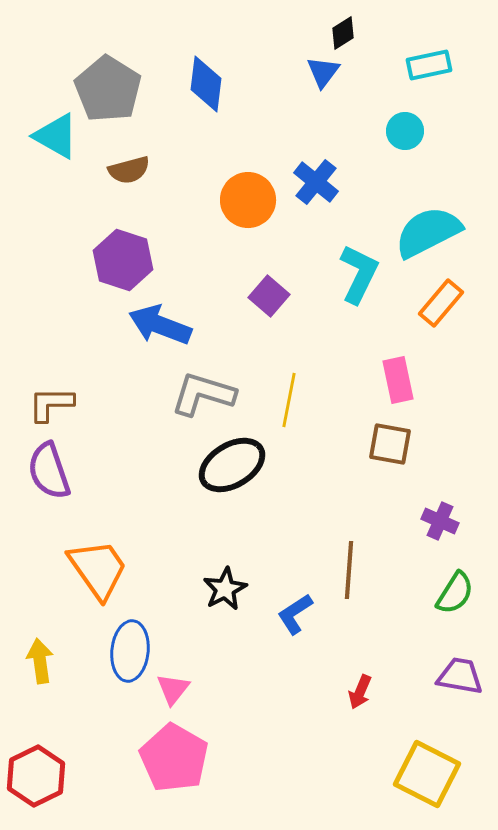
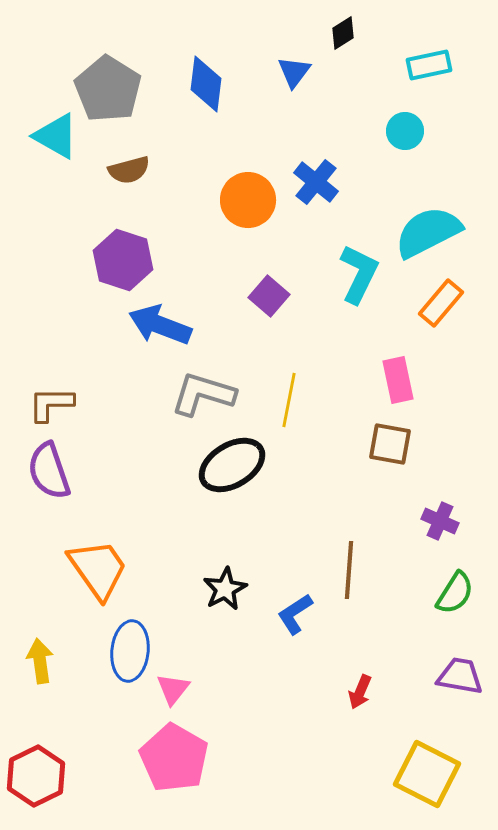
blue triangle: moved 29 px left
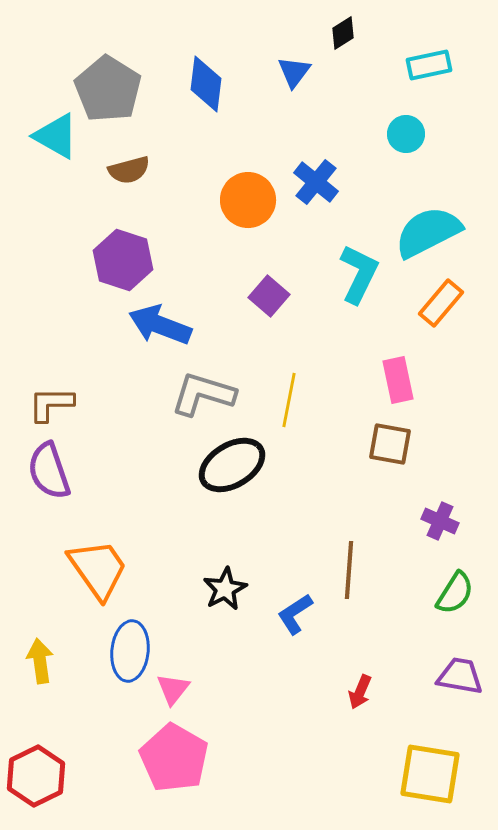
cyan circle: moved 1 px right, 3 px down
yellow square: moved 3 px right; rotated 18 degrees counterclockwise
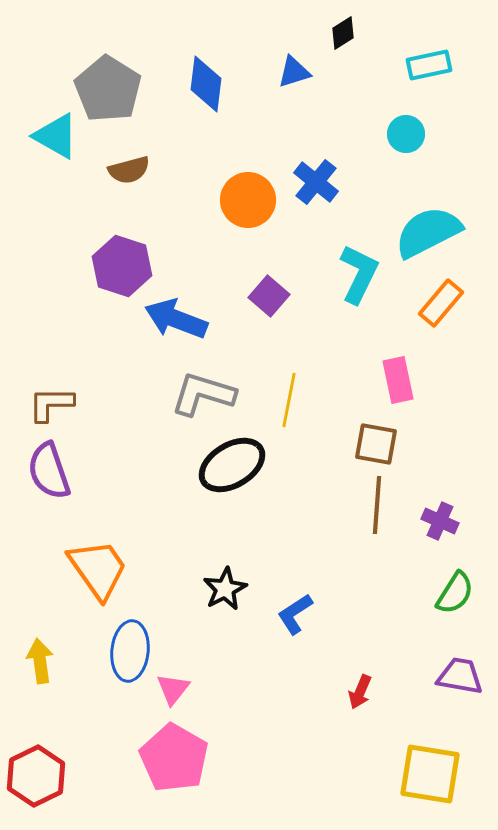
blue triangle: rotated 36 degrees clockwise
purple hexagon: moved 1 px left, 6 px down
blue arrow: moved 16 px right, 6 px up
brown square: moved 14 px left
brown line: moved 28 px right, 65 px up
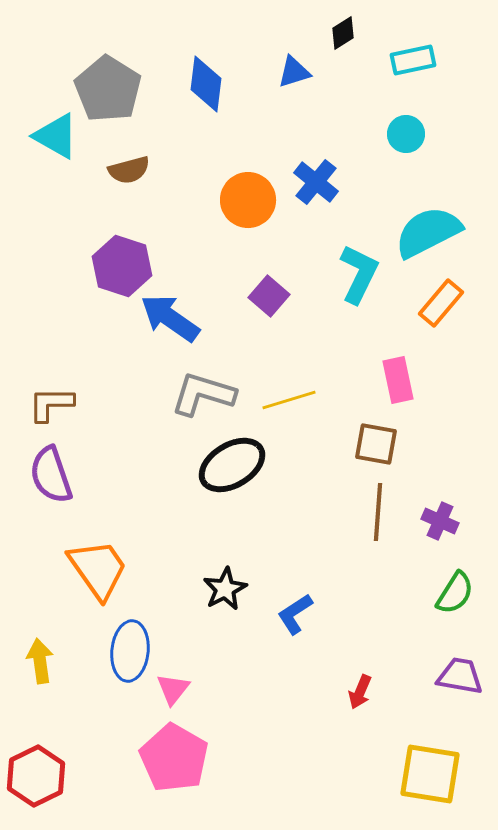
cyan rectangle: moved 16 px left, 5 px up
blue arrow: moved 6 px left, 1 px up; rotated 14 degrees clockwise
yellow line: rotated 62 degrees clockwise
purple semicircle: moved 2 px right, 4 px down
brown line: moved 1 px right, 7 px down
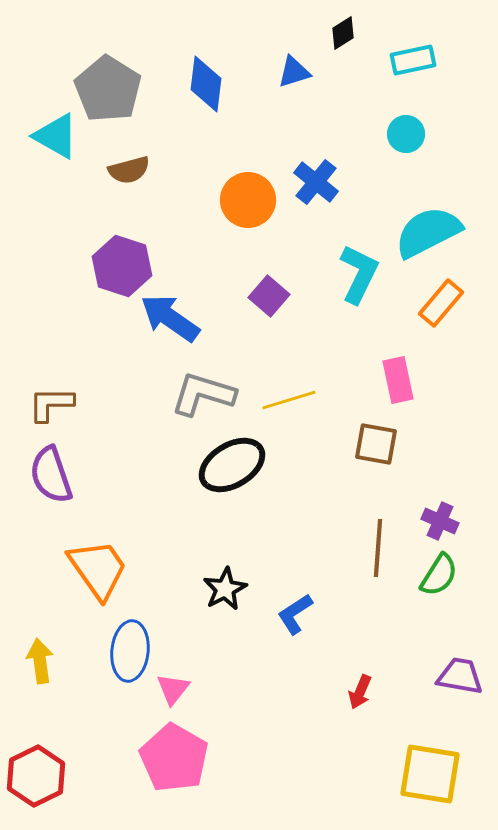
brown line: moved 36 px down
green semicircle: moved 16 px left, 18 px up
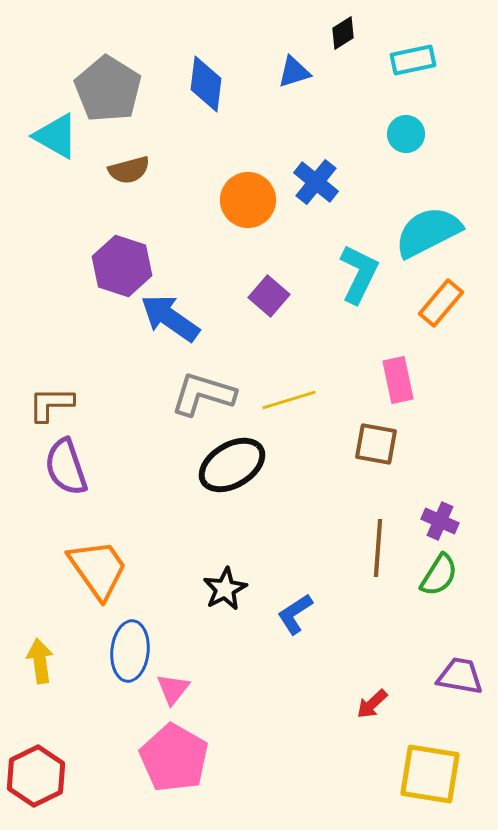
purple semicircle: moved 15 px right, 8 px up
red arrow: moved 12 px right, 12 px down; rotated 24 degrees clockwise
